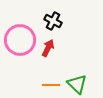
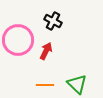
pink circle: moved 2 px left
red arrow: moved 2 px left, 3 px down
orange line: moved 6 px left
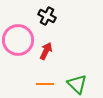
black cross: moved 6 px left, 5 px up
orange line: moved 1 px up
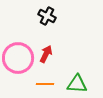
pink circle: moved 18 px down
red arrow: moved 3 px down
green triangle: rotated 40 degrees counterclockwise
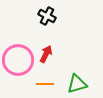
pink circle: moved 2 px down
green triangle: rotated 20 degrees counterclockwise
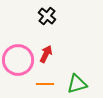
black cross: rotated 12 degrees clockwise
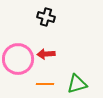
black cross: moved 1 px left, 1 px down; rotated 24 degrees counterclockwise
red arrow: rotated 120 degrees counterclockwise
pink circle: moved 1 px up
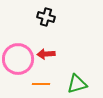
orange line: moved 4 px left
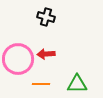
green triangle: rotated 15 degrees clockwise
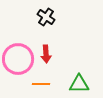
black cross: rotated 18 degrees clockwise
red arrow: rotated 90 degrees counterclockwise
green triangle: moved 2 px right
